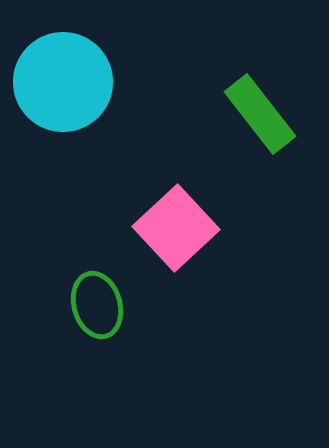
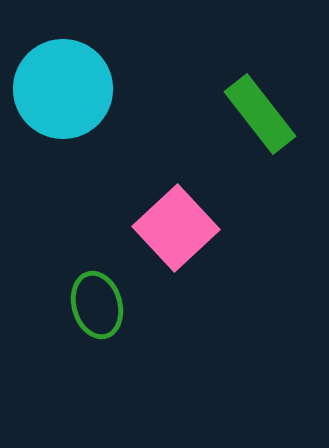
cyan circle: moved 7 px down
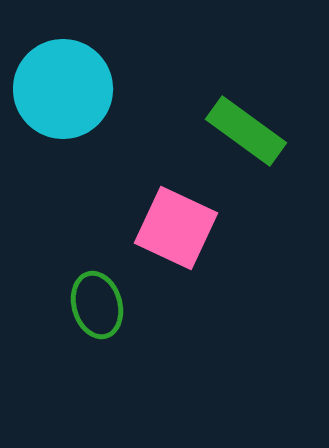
green rectangle: moved 14 px left, 17 px down; rotated 16 degrees counterclockwise
pink square: rotated 22 degrees counterclockwise
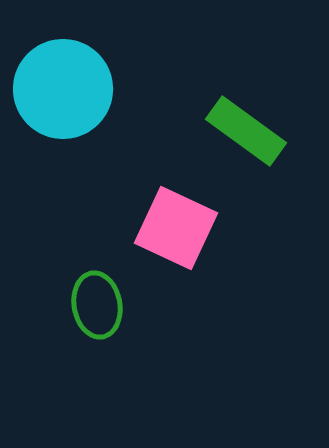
green ellipse: rotated 6 degrees clockwise
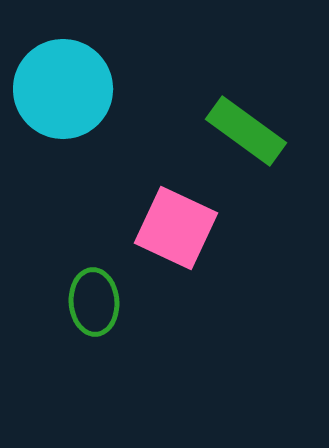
green ellipse: moved 3 px left, 3 px up; rotated 6 degrees clockwise
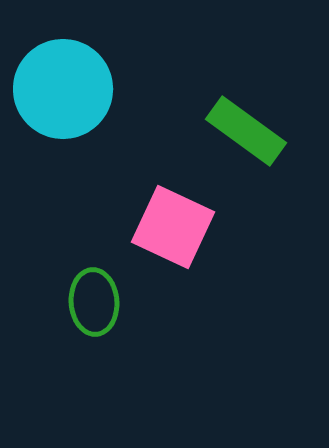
pink square: moved 3 px left, 1 px up
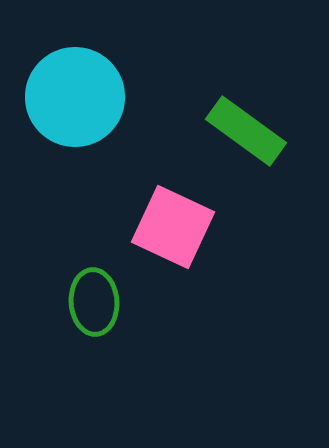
cyan circle: moved 12 px right, 8 px down
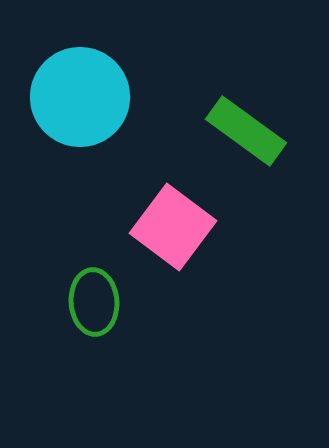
cyan circle: moved 5 px right
pink square: rotated 12 degrees clockwise
